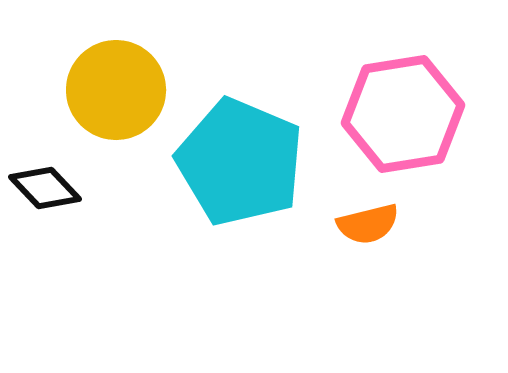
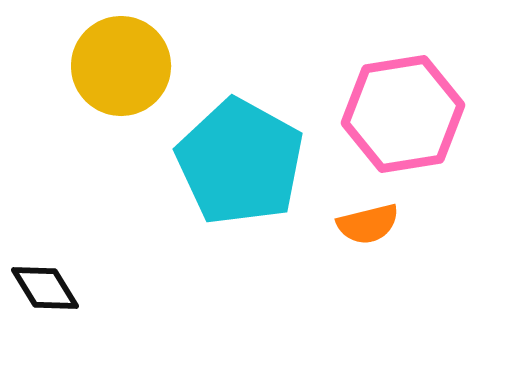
yellow circle: moved 5 px right, 24 px up
cyan pentagon: rotated 6 degrees clockwise
black diamond: moved 100 px down; rotated 12 degrees clockwise
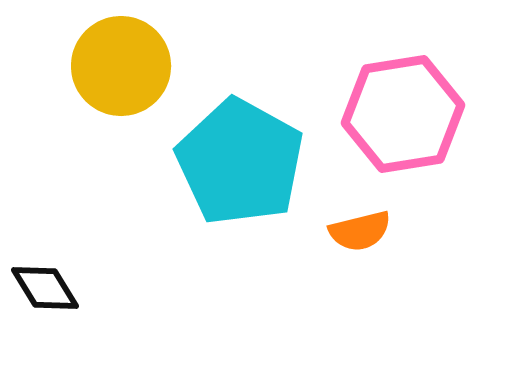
orange semicircle: moved 8 px left, 7 px down
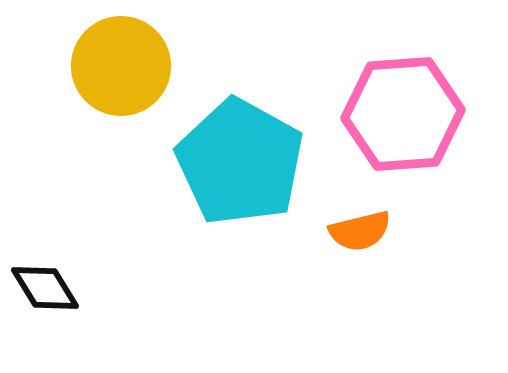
pink hexagon: rotated 5 degrees clockwise
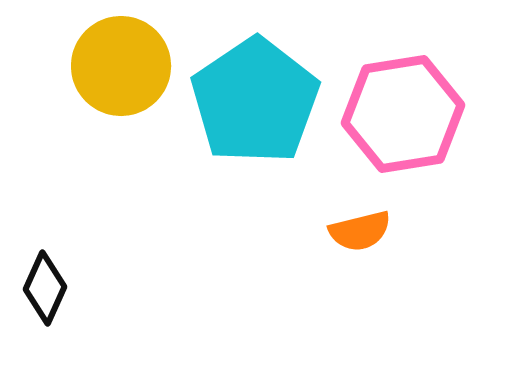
pink hexagon: rotated 5 degrees counterclockwise
cyan pentagon: moved 15 px right, 61 px up; rotated 9 degrees clockwise
black diamond: rotated 56 degrees clockwise
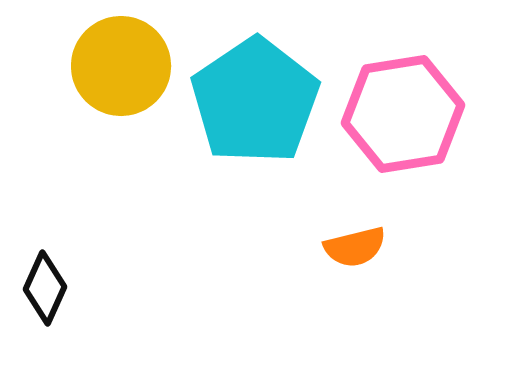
orange semicircle: moved 5 px left, 16 px down
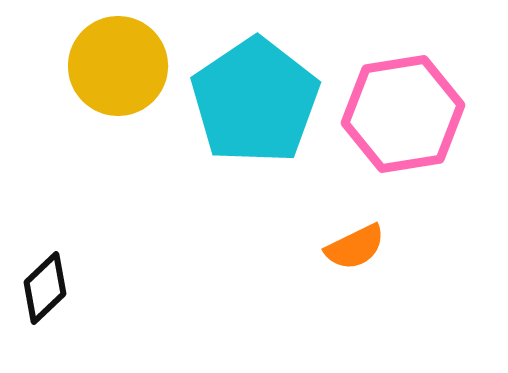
yellow circle: moved 3 px left
orange semicircle: rotated 12 degrees counterclockwise
black diamond: rotated 22 degrees clockwise
